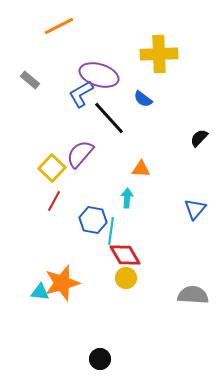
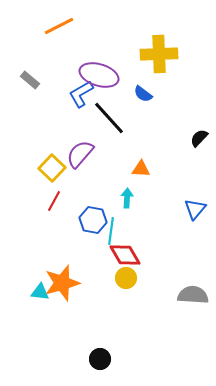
blue semicircle: moved 5 px up
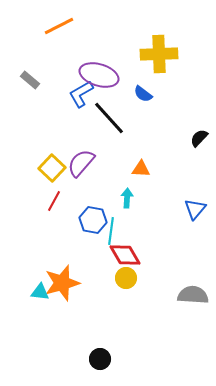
purple semicircle: moved 1 px right, 9 px down
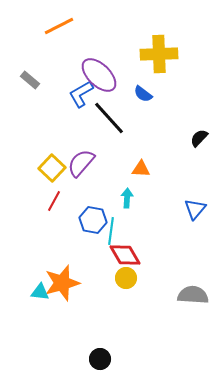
purple ellipse: rotated 27 degrees clockwise
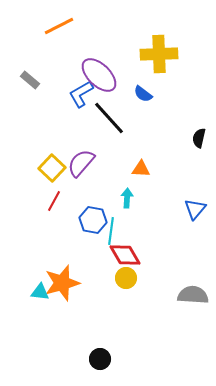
black semicircle: rotated 30 degrees counterclockwise
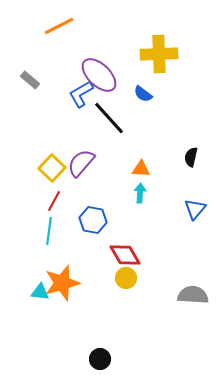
black semicircle: moved 8 px left, 19 px down
cyan arrow: moved 13 px right, 5 px up
cyan line: moved 62 px left
